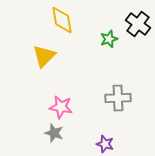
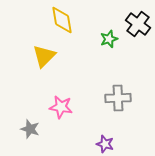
gray star: moved 24 px left, 4 px up
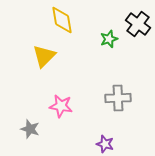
pink star: moved 1 px up
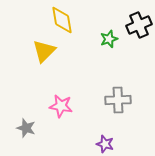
black cross: moved 1 px right, 1 px down; rotated 30 degrees clockwise
yellow triangle: moved 5 px up
gray cross: moved 2 px down
gray star: moved 4 px left, 1 px up
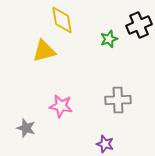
yellow triangle: rotated 30 degrees clockwise
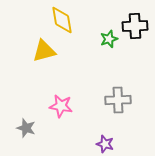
black cross: moved 4 px left, 1 px down; rotated 20 degrees clockwise
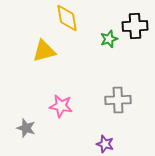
yellow diamond: moved 5 px right, 2 px up
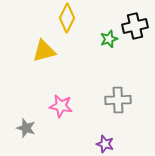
yellow diamond: rotated 36 degrees clockwise
black cross: rotated 10 degrees counterclockwise
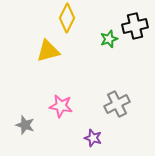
yellow triangle: moved 4 px right
gray cross: moved 1 px left, 4 px down; rotated 25 degrees counterclockwise
gray star: moved 1 px left, 3 px up
purple star: moved 12 px left, 6 px up
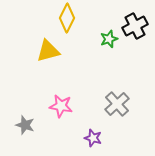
black cross: rotated 15 degrees counterclockwise
gray cross: rotated 15 degrees counterclockwise
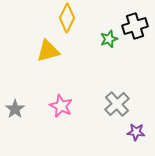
black cross: rotated 10 degrees clockwise
pink star: rotated 15 degrees clockwise
gray star: moved 10 px left, 16 px up; rotated 18 degrees clockwise
purple star: moved 43 px right, 6 px up; rotated 12 degrees counterclockwise
